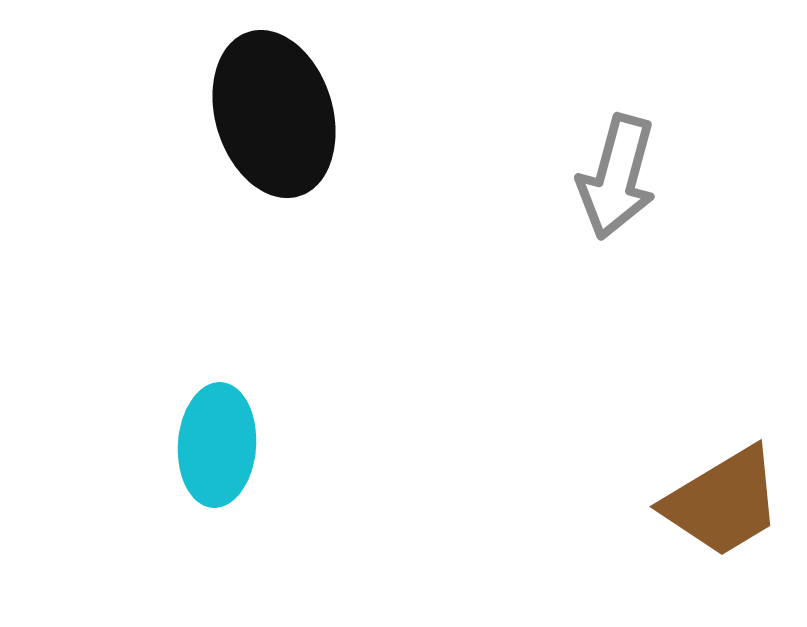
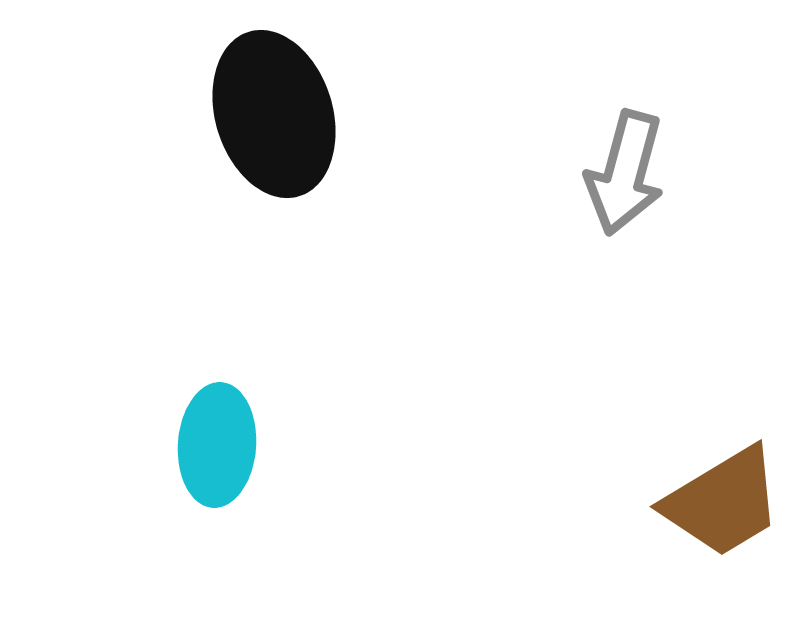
gray arrow: moved 8 px right, 4 px up
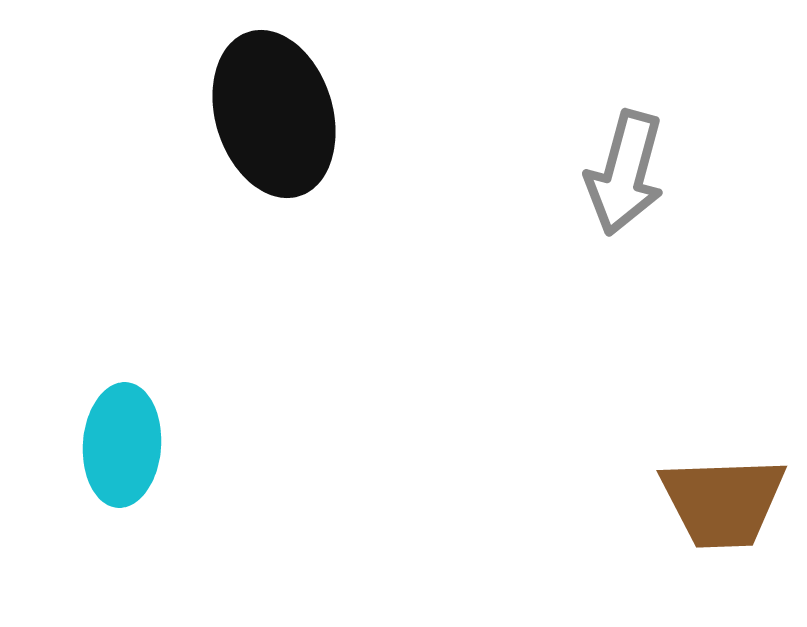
cyan ellipse: moved 95 px left
brown trapezoid: rotated 29 degrees clockwise
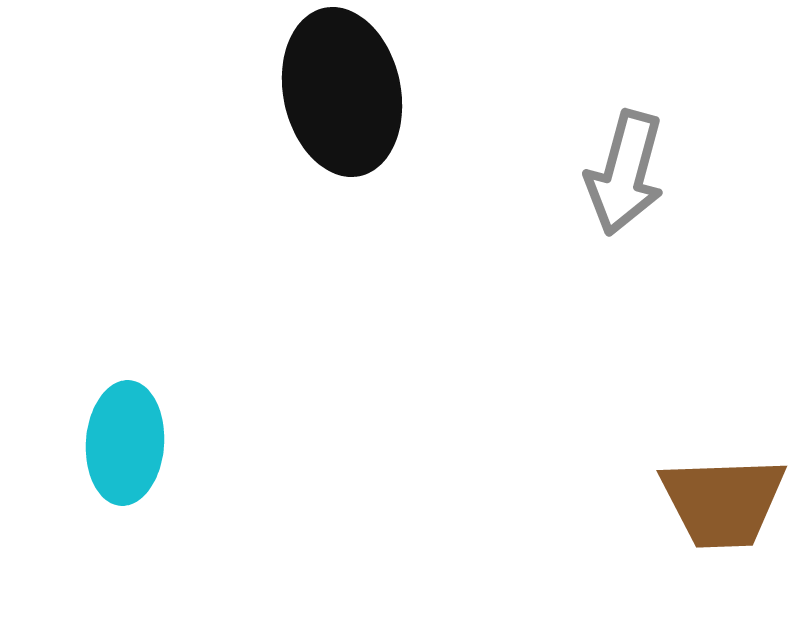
black ellipse: moved 68 px right, 22 px up; rotated 5 degrees clockwise
cyan ellipse: moved 3 px right, 2 px up
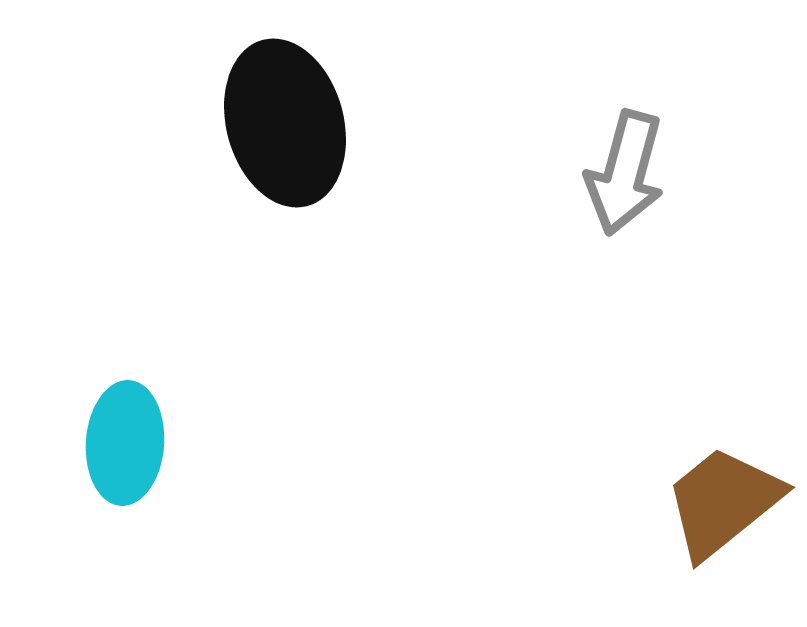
black ellipse: moved 57 px left, 31 px down; rotated 3 degrees counterclockwise
brown trapezoid: rotated 143 degrees clockwise
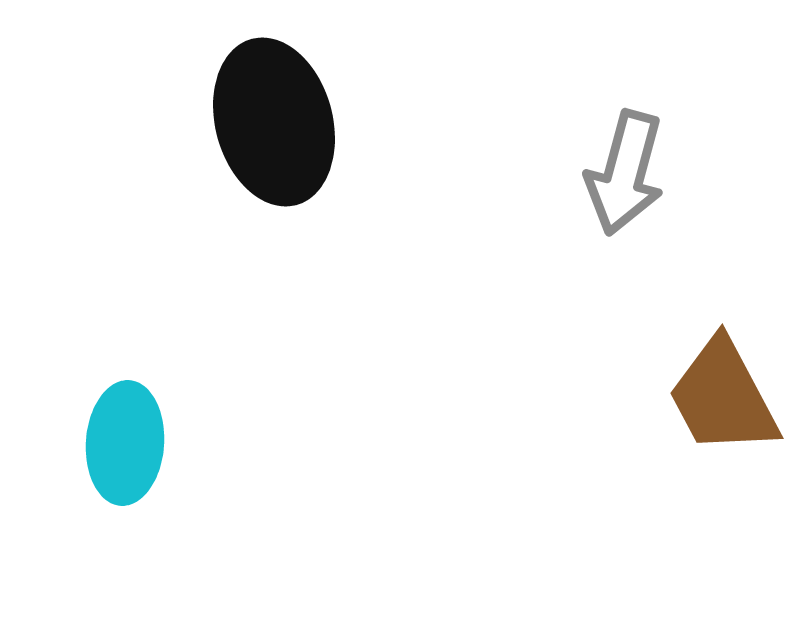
black ellipse: moved 11 px left, 1 px up
brown trapezoid: moved 105 px up; rotated 79 degrees counterclockwise
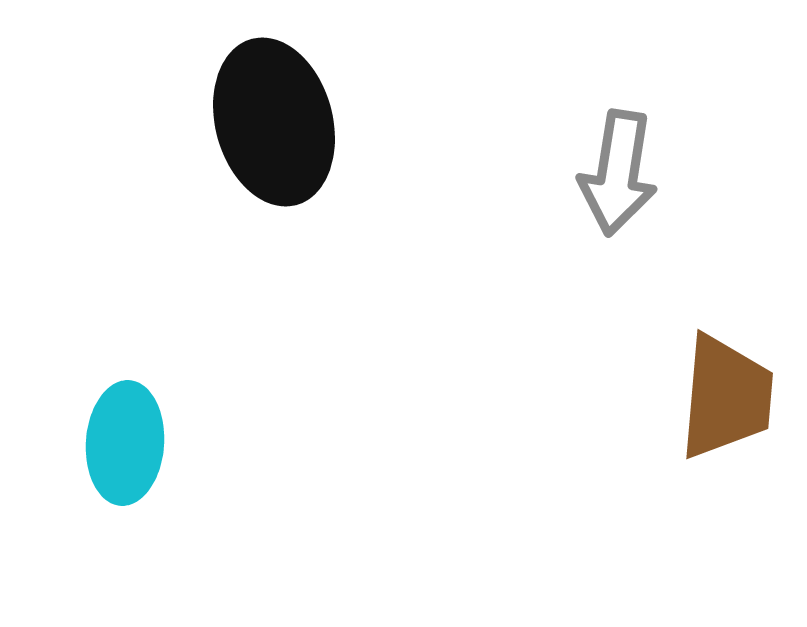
gray arrow: moved 7 px left; rotated 6 degrees counterclockwise
brown trapezoid: moved 3 px right; rotated 147 degrees counterclockwise
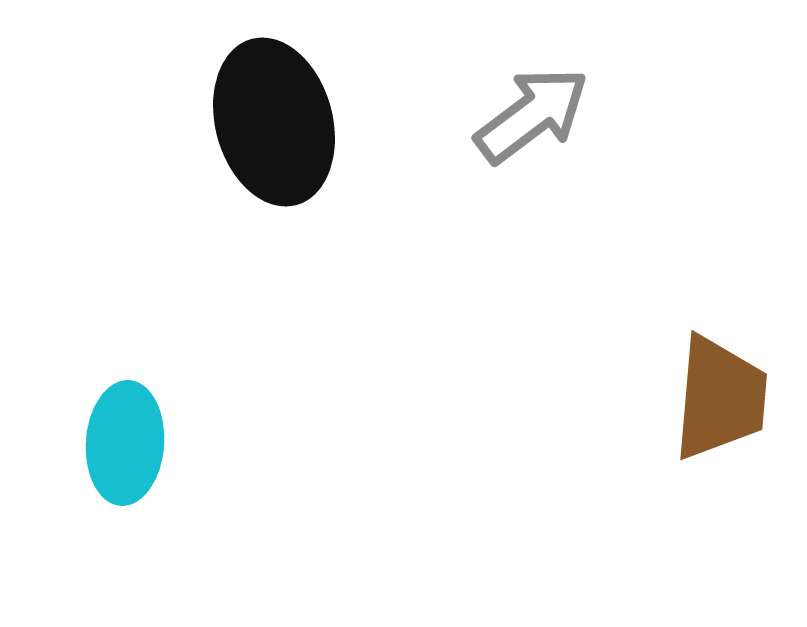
gray arrow: moved 86 px left, 58 px up; rotated 136 degrees counterclockwise
brown trapezoid: moved 6 px left, 1 px down
